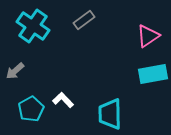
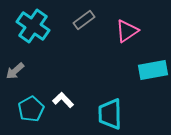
pink triangle: moved 21 px left, 5 px up
cyan rectangle: moved 4 px up
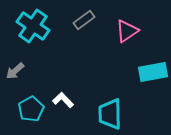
cyan rectangle: moved 2 px down
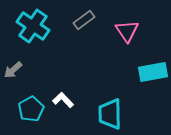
pink triangle: rotated 30 degrees counterclockwise
gray arrow: moved 2 px left, 1 px up
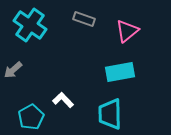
gray rectangle: moved 1 px up; rotated 55 degrees clockwise
cyan cross: moved 3 px left, 1 px up
pink triangle: rotated 25 degrees clockwise
cyan rectangle: moved 33 px left
cyan pentagon: moved 8 px down
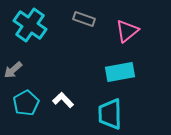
cyan pentagon: moved 5 px left, 14 px up
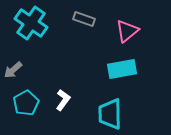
cyan cross: moved 1 px right, 2 px up
cyan rectangle: moved 2 px right, 3 px up
white L-shape: rotated 80 degrees clockwise
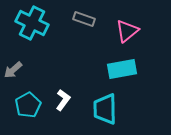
cyan cross: moved 1 px right; rotated 8 degrees counterclockwise
cyan pentagon: moved 2 px right, 2 px down
cyan trapezoid: moved 5 px left, 5 px up
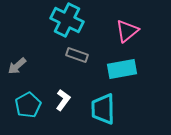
gray rectangle: moved 7 px left, 36 px down
cyan cross: moved 35 px right, 3 px up
gray arrow: moved 4 px right, 4 px up
cyan trapezoid: moved 2 px left
